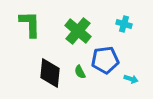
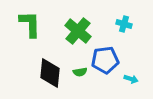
green semicircle: rotated 72 degrees counterclockwise
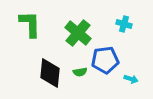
green cross: moved 2 px down
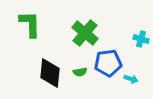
cyan cross: moved 17 px right, 15 px down
green cross: moved 7 px right
blue pentagon: moved 3 px right, 3 px down
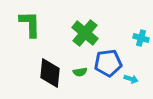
cyan cross: moved 1 px up
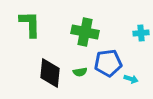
green cross: moved 1 px up; rotated 28 degrees counterclockwise
cyan cross: moved 5 px up; rotated 21 degrees counterclockwise
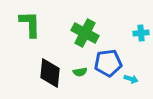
green cross: moved 1 px down; rotated 16 degrees clockwise
